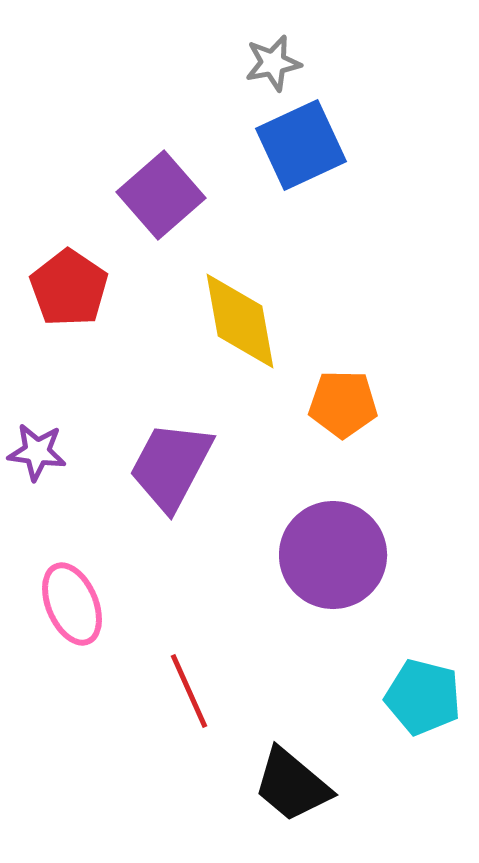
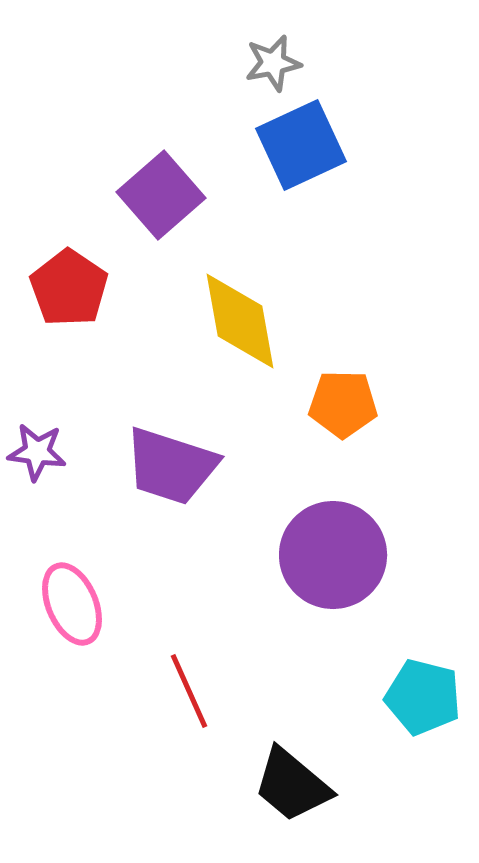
purple trapezoid: rotated 100 degrees counterclockwise
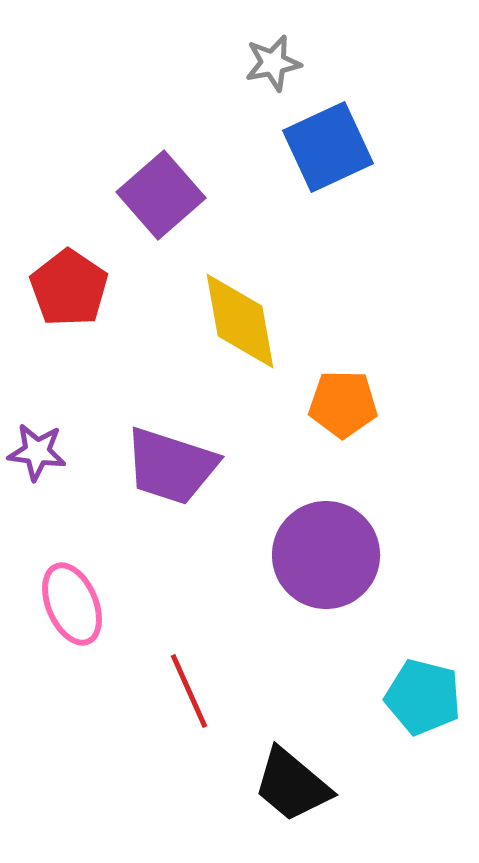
blue square: moved 27 px right, 2 px down
purple circle: moved 7 px left
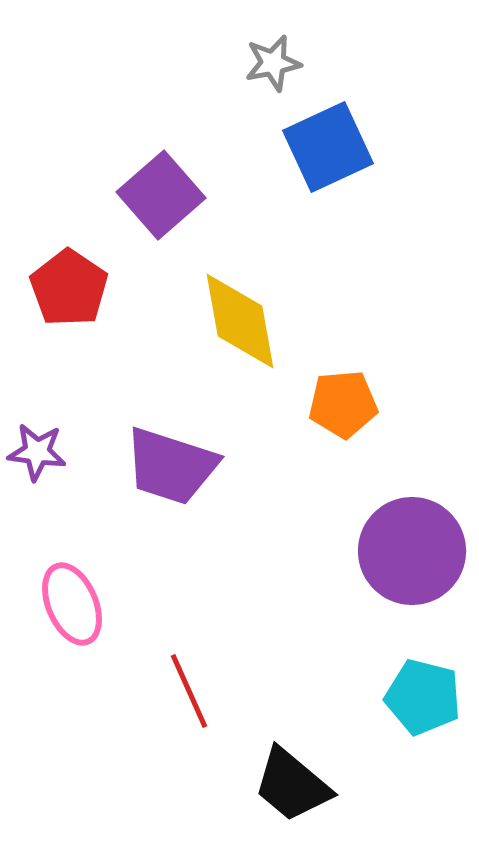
orange pentagon: rotated 6 degrees counterclockwise
purple circle: moved 86 px right, 4 px up
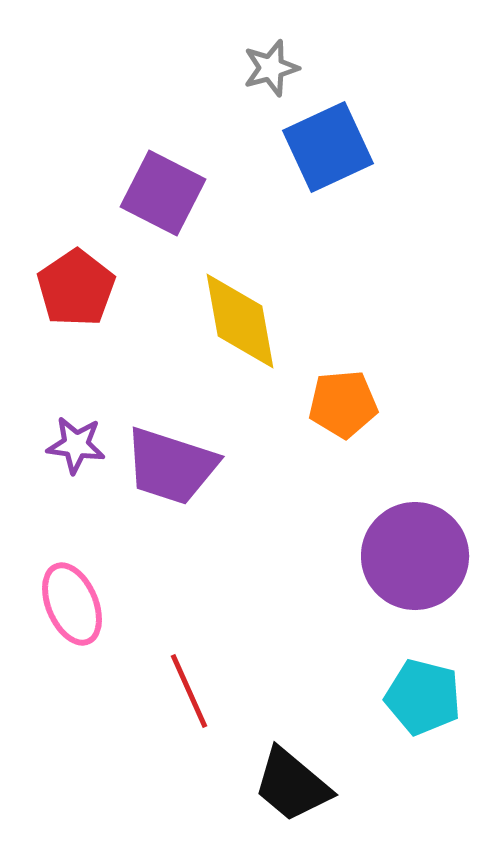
gray star: moved 2 px left, 5 px down; rotated 4 degrees counterclockwise
purple square: moved 2 px right, 2 px up; rotated 22 degrees counterclockwise
red pentagon: moved 7 px right; rotated 4 degrees clockwise
purple star: moved 39 px right, 7 px up
purple circle: moved 3 px right, 5 px down
